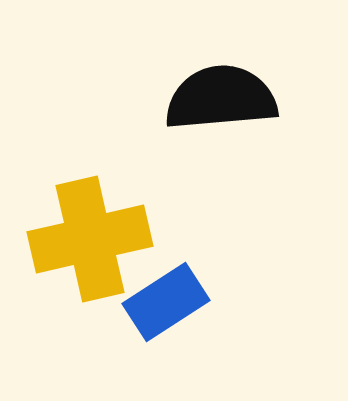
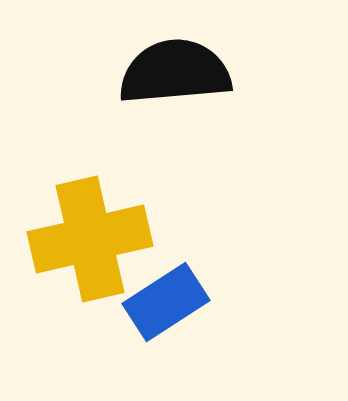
black semicircle: moved 46 px left, 26 px up
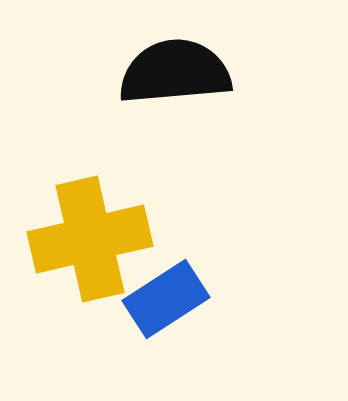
blue rectangle: moved 3 px up
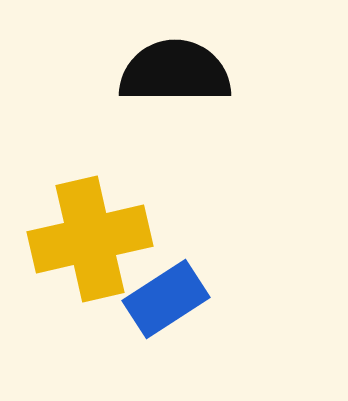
black semicircle: rotated 5 degrees clockwise
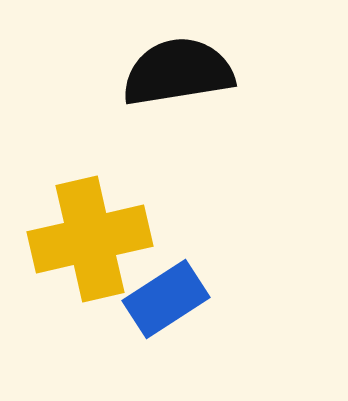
black semicircle: moved 3 px right; rotated 9 degrees counterclockwise
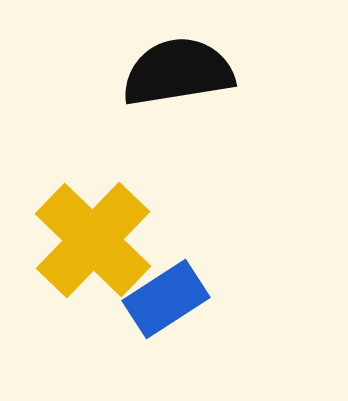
yellow cross: moved 3 px right, 1 px down; rotated 33 degrees counterclockwise
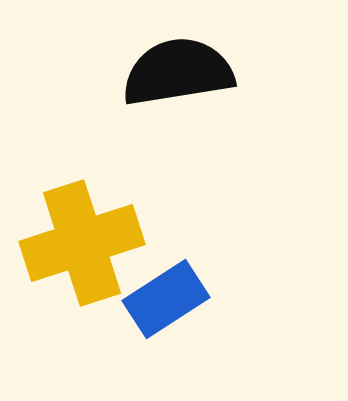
yellow cross: moved 11 px left, 3 px down; rotated 28 degrees clockwise
